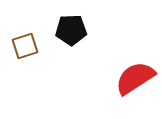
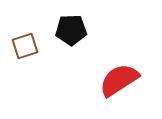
red semicircle: moved 16 px left, 2 px down
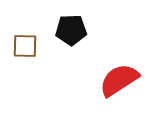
brown square: rotated 20 degrees clockwise
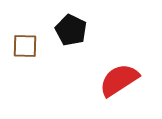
black pentagon: rotated 28 degrees clockwise
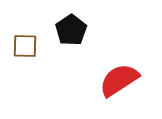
black pentagon: rotated 12 degrees clockwise
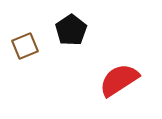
brown square: rotated 24 degrees counterclockwise
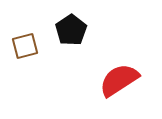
brown square: rotated 8 degrees clockwise
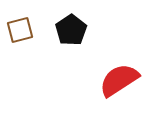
brown square: moved 5 px left, 16 px up
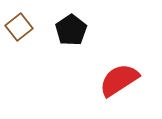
brown square: moved 1 px left, 3 px up; rotated 24 degrees counterclockwise
